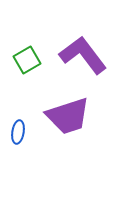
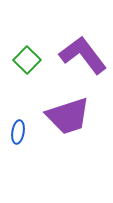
green square: rotated 16 degrees counterclockwise
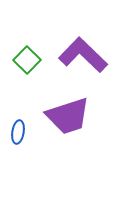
purple L-shape: rotated 9 degrees counterclockwise
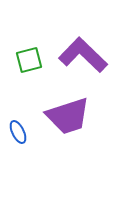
green square: moved 2 px right; rotated 32 degrees clockwise
blue ellipse: rotated 35 degrees counterclockwise
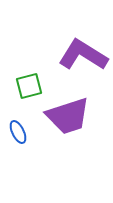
purple L-shape: rotated 12 degrees counterclockwise
green square: moved 26 px down
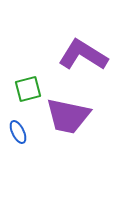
green square: moved 1 px left, 3 px down
purple trapezoid: rotated 30 degrees clockwise
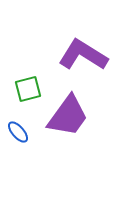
purple trapezoid: rotated 66 degrees counterclockwise
blue ellipse: rotated 15 degrees counterclockwise
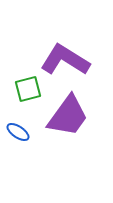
purple L-shape: moved 18 px left, 5 px down
blue ellipse: rotated 15 degrees counterclockwise
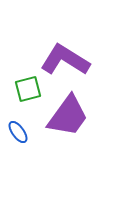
blue ellipse: rotated 20 degrees clockwise
